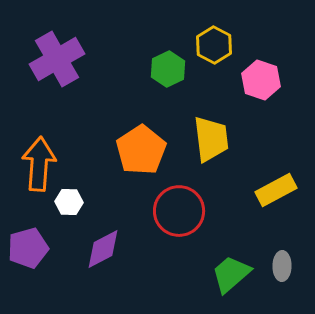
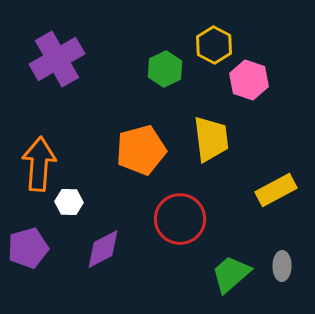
green hexagon: moved 3 px left
pink hexagon: moved 12 px left
orange pentagon: rotated 18 degrees clockwise
red circle: moved 1 px right, 8 px down
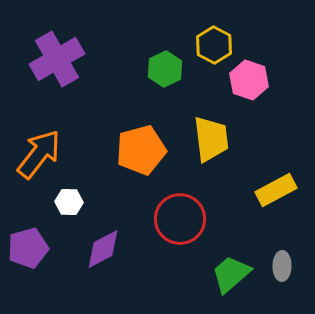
orange arrow: moved 10 px up; rotated 34 degrees clockwise
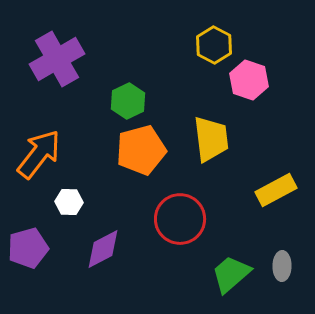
green hexagon: moved 37 px left, 32 px down
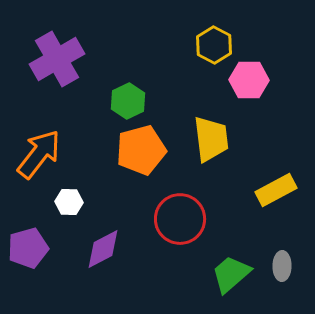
pink hexagon: rotated 18 degrees counterclockwise
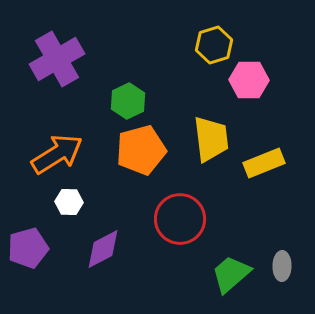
yellow hexagon: rotated 15 degrees clockwise
orange arrow: moved 18 px right; rotated 20 degrees clockwise
yellow rectangle: moved 12 px left, 27 px up; rotated 6 degrees clockwise
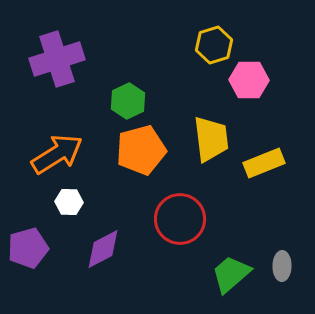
purple cross: rotated 12 degrees clockwise
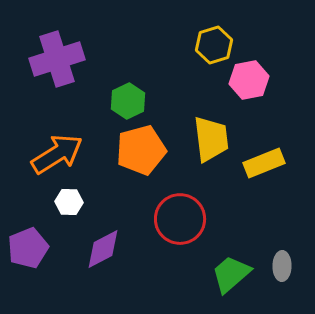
pink hexagon: rotated 12 degrees counterclockwise
purple pentagon: rotated 6 degrees counterclockwise
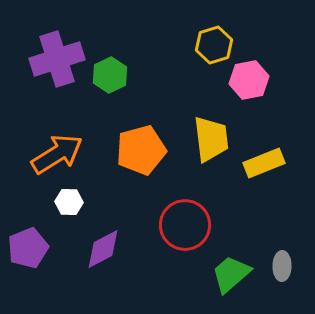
green hexagon: moved 18 px left, 26 px up
red circle: moved 5 px right, 6 px down
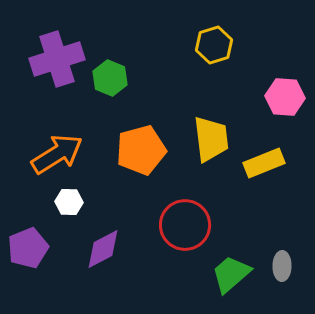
green hexagon: moved 3 px down; rotated 12 degrees counterclockwise
pink hexagon: moved 36 px right, 17 px down; rotated 15 degrees clockwise
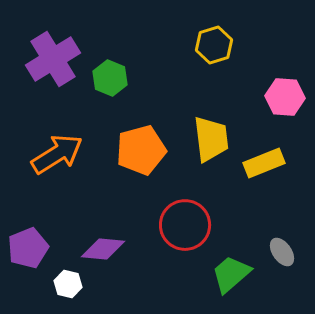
purple cross: moved 4 px left; rotated 14 degrees counterclockwise
white hexagon: moved 1 px left, 82 px down; rotated 12 degrees clockwise
purple diamond: rotated 33 degrees clockwise
gray ellipse: moved 14 px up; rotated 36 degrees counterclockwise
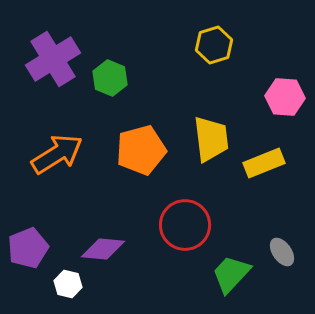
green trapezoid: rotated 6 degrees counterclockwise
